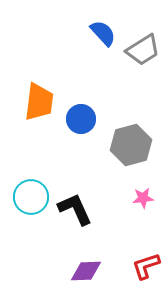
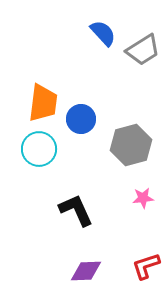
orange trapezoid: moved 4 px right, 1 px down
cyan circle: moved 8 px right, 48 px up
black L-shape: moved 1 px right, 1 px down
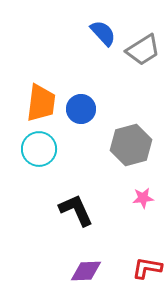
orange trapezoid: moved 2 px left
blue circle: moved 10 px up
red L-shape: moved 1 px right, 2 px down; rotated 28 degrees clockwise
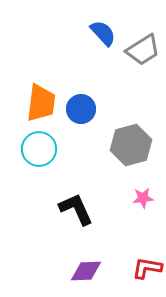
black L-shape: moved 1 px up
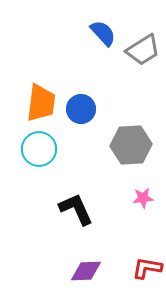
gray hexagon: rotated 12 degrees clockwise
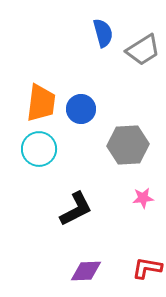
blue semicircle: rotated 28 degrees clockwise
gray hexagon: moved 3 px left
black L-shape: rotated 87 degrees clockwise
